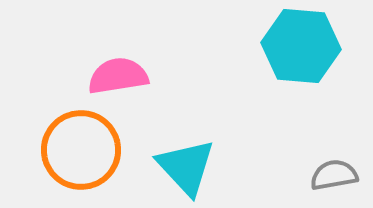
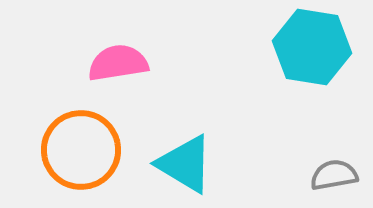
cyan hexagon: moved 11 px right, 1 px down; rotated 4 degrees clockwise
pink semicircle: moved 13 px up
cyan triangle: moved 1 px left, 3 px up; rotated 16 degrees counterclockwise
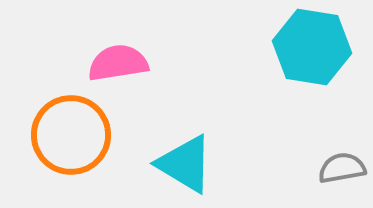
orange circle: moved 10 px left, 15 px up
gray semicircle: moved 8 px right, 7 px up
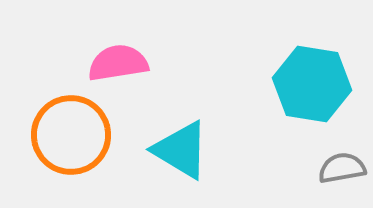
cyan hexagon: moved 37 px down
cyan triangle: moved 4 px left, 14 px up
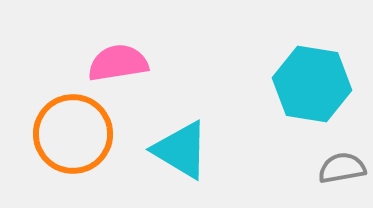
orange circle: moved 2 px right, 1 px up
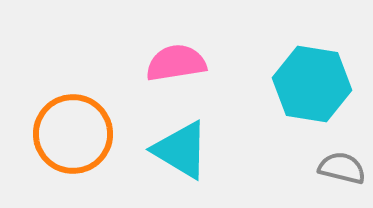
pink semicircle: moved 58 px right
gray semicircle: rotated 24 degrees clockwise
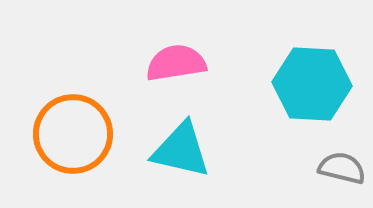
cyan hexagon: rotated 6 degrees counterclockwise
cyan triangle: rotated 18 degrees counterclockwise
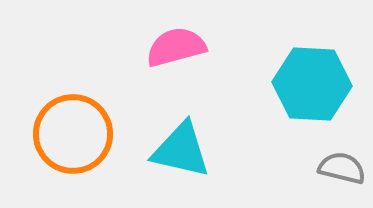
pink semicircle: moved 16 px up; rotated 6 degrees counterclockwise
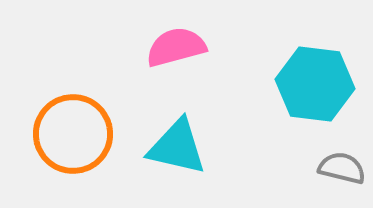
cyan hexagon: moved 3 px right; rotated 4 degrees clockwise
cyan triangle: moved 4 px left, 3 px up
